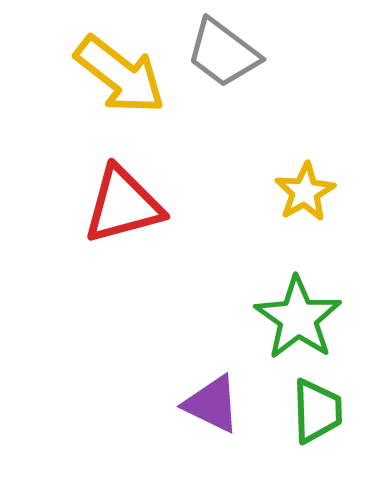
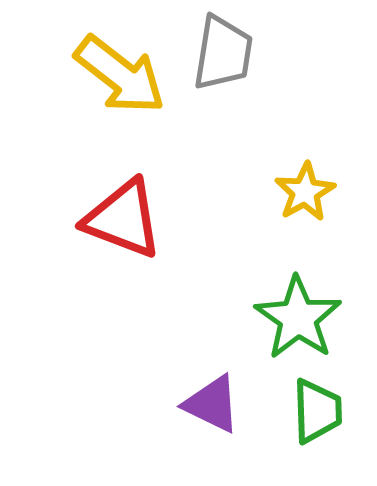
gray trapezoid: rotated 118 degrees counterclockwise
red triangle: moved 14 px down; rotated 36 degrees clockwise
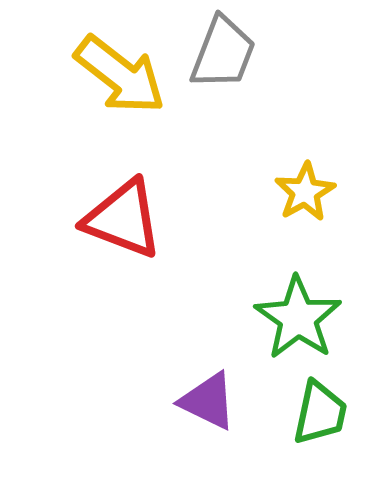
gray trapezoid: rotated 12 degrees clockwise
purple triangle: moved 4 px left, 3 px up
green trapezoid: moved 3 px right, 2 px down; rotated 14 degrees clockwise
